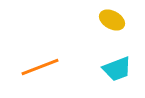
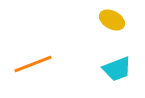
orange line: moved 7 px left, 3 px up
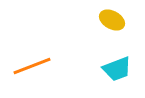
orange line: moved 1 px left, 2 px down
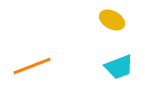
cyan trapezoid: moved 2 px right, 2 px up
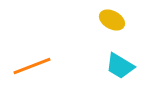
cyan trapezoid: moved 1 px right, 1 px up; rotated 52 degrees clockwise
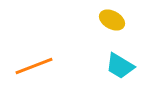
orange line: moved 2 px right
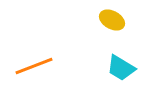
cyan trapezoid: moved 1 px right, 2 px down
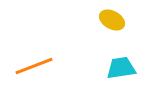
cyan trapezoid: rotated 140 degrees clockwise
